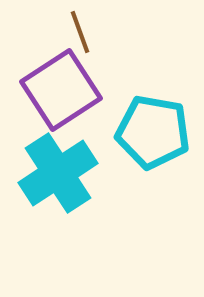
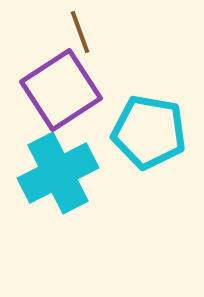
cyan pentagon: moved 4 px left
cyan cross: rotated 6 degrees clockwise
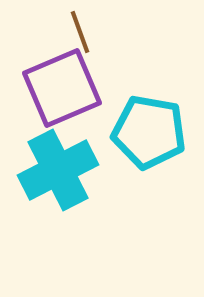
purple square: moved 1 px right, 2 px up; rotated 10 degrees clockwise
cyan cross: moved 3 px up
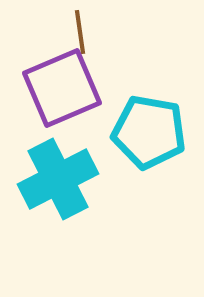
brown line: rotated 12 degrees clockwise
cyan cross: moved 9 px down
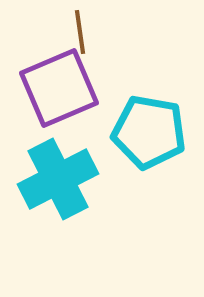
purple square: moved 3 px left
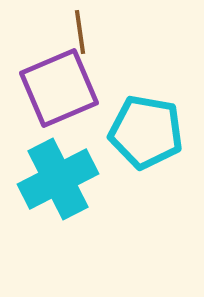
cyan pentagon: moved 3 px left
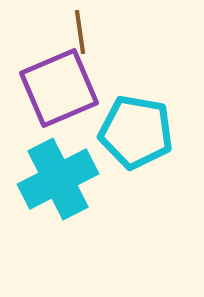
cyan pentagon: moved 10 px left
